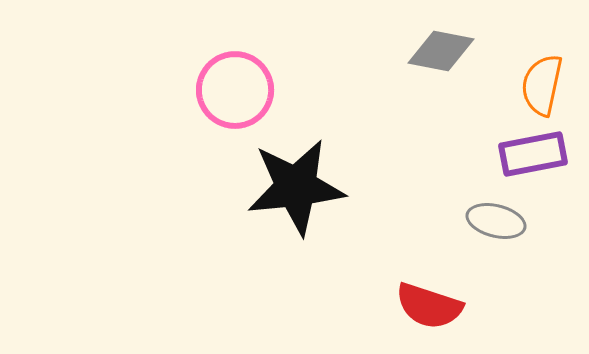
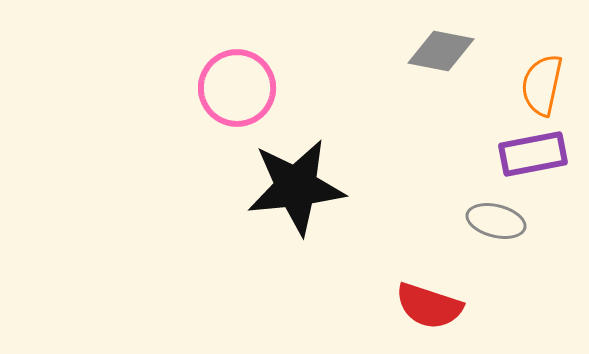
pink circle: moved 2 px right, 2 px up
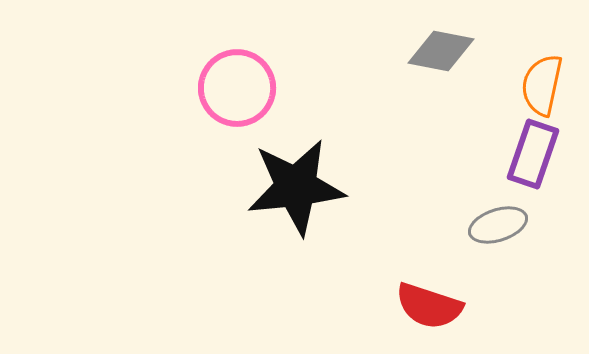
purple rectangle: rotated 60 degrees counterclockwise
gray ellipse: moved 2 px right, 4 px down; rotated 32 degrees counterclockwise
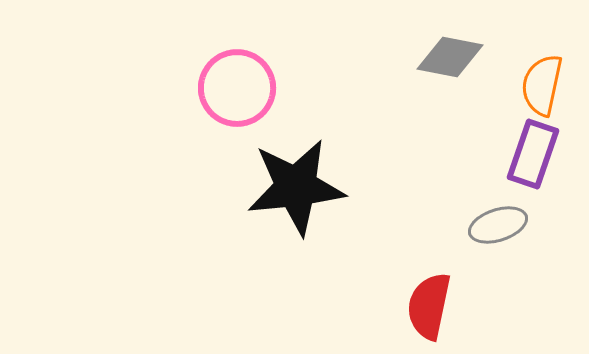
gray diamond: moved 9 px right, 6 px down
red semicircle: rotated 84 degrees clockwise
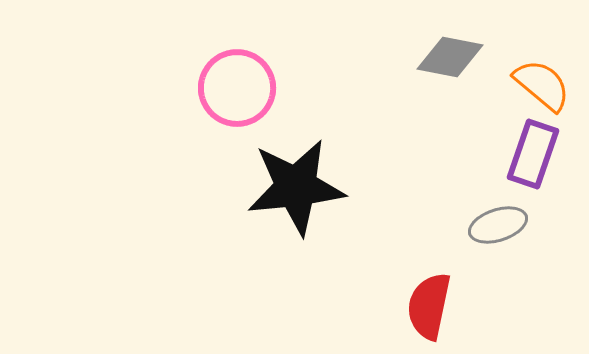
orange semicircle: rotated 118 degrees clockwise
